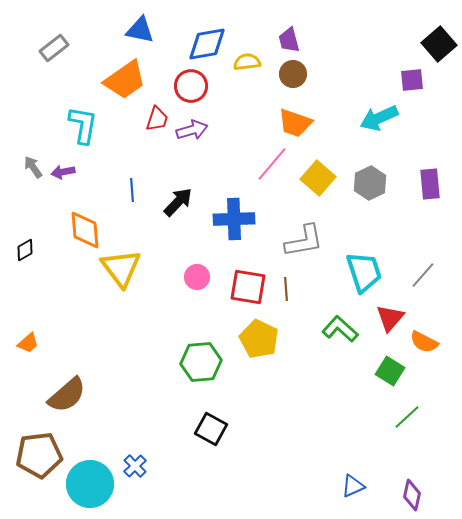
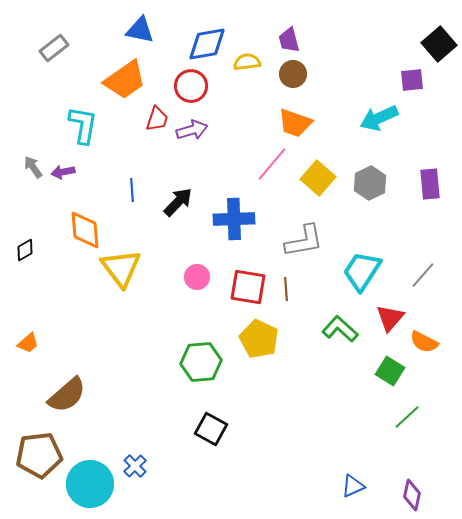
cyan trapezoid at (364, 272): moved 2 px left, 1 px up; rotated 129 degrees counterclockwise
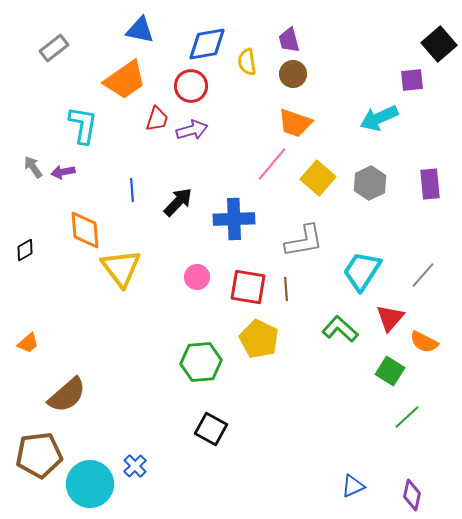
yellow semicircle at (247, 62): rotated 92 degrees counterclockwise
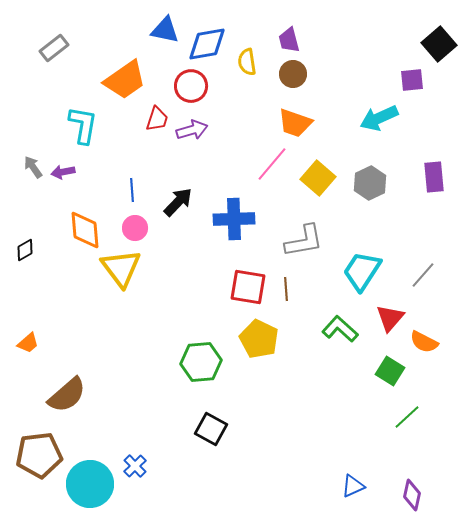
blue triangle at (140, 30): moved 25 px right
purple rectangle at (430, 184): moved 4 px right, 7 px up
pink circle at (197, 277): moved 62 px left, 49 px up
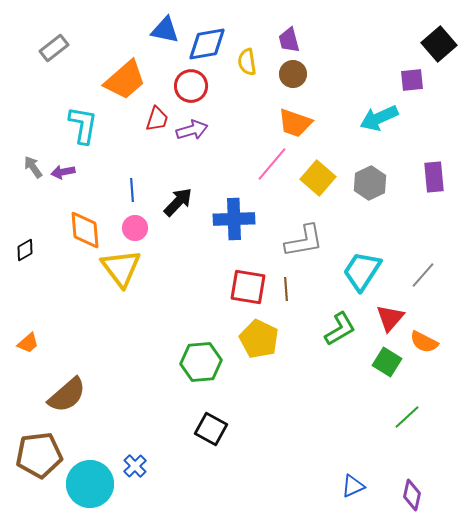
orange trapezoid at (125, 80): rotated 6 degrees counterclockwise
green L-shape at (340, 329): rotated 108 degrees clockwise
green square at (390, 371): moved 3 px left, 9 px up
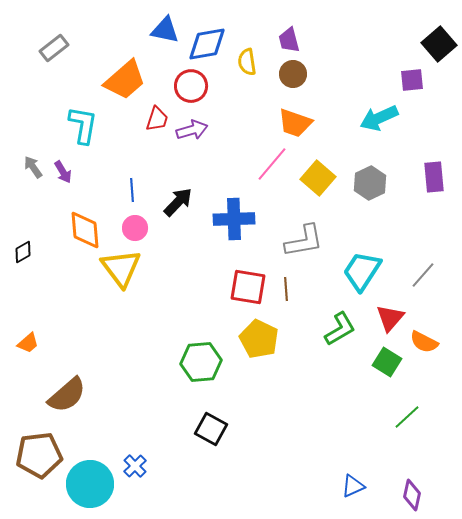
purple arrow at (63, 172): rotated 110 degrees counterclockwise
black diamond at (25, 250): moved 2 px left, 2 px down
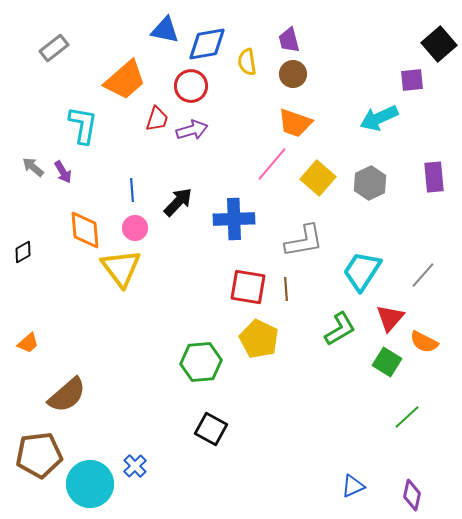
gray arrow at (33, 167): rotated 15 degrees counterclockwise
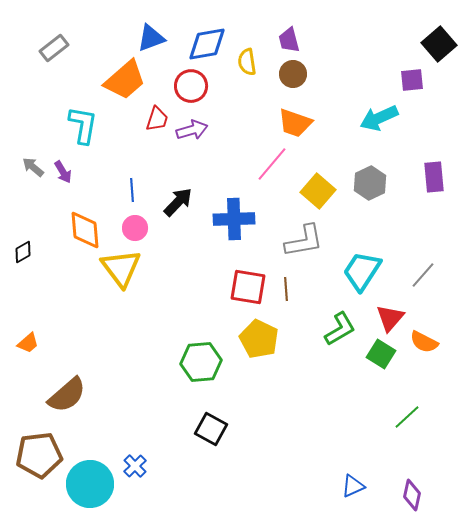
blue triangle at (165, 30): moved 14 px left, 8 px down; rotated 32 degrees counterclockwise
yellow square at (318, 178): moved 13 px down
green square at (387, 362): moved 6 px left, 8 px up
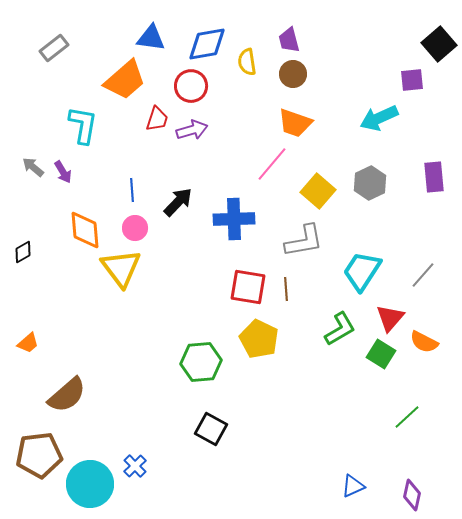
blue triangle at (151, 38): rotated 28 degrees clockwise
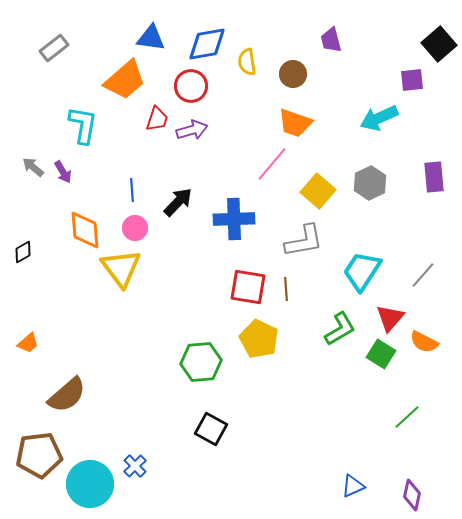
purple trapezoid at (289, 40): moved 42 px right
